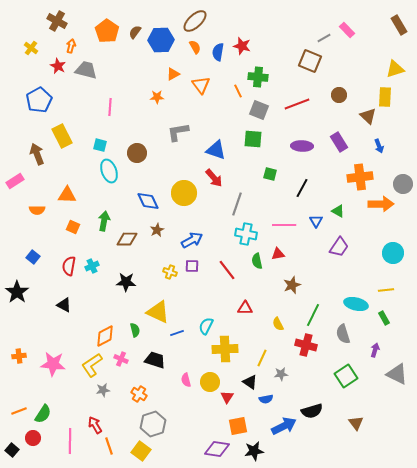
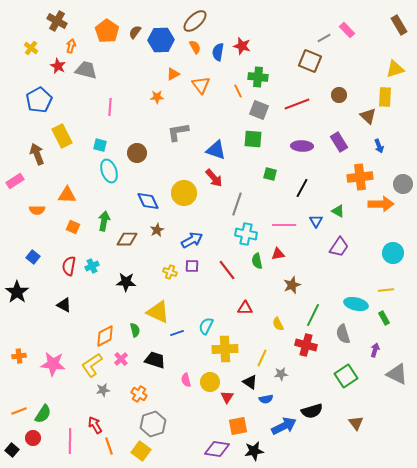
pink cross at (121, 359): rotated 24 degrees clockwise
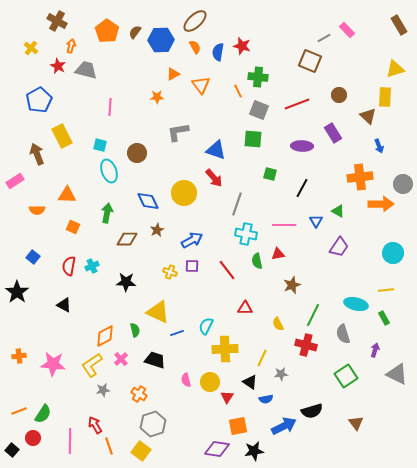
purple rectangle at (339, 142): moved 6 px left, 9 px up
green arrow at (104, 221): moved 3 px right, 8 px up
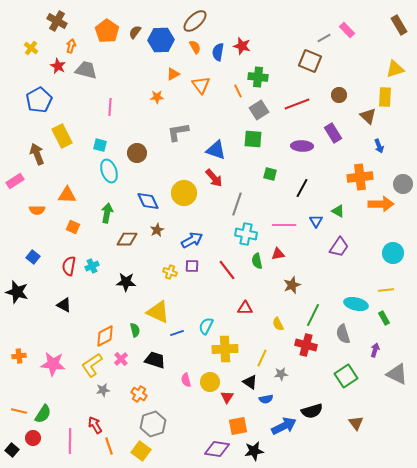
gray square at (259, 110): rotated 36 degrees clockwise
black star at (17, 292): rotated 20 degrees counterclockwise
orange line at (19, 411): rotated 35 degrees clockwise
